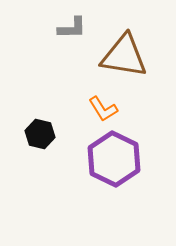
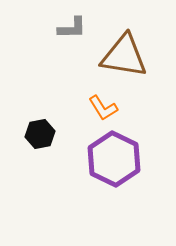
orange L-shape: moved 1 px up
black hexagon: rotated 24 degrees counterclockwise
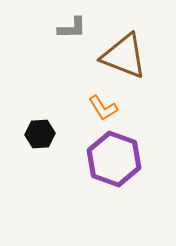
brown triangle: rotated 12 degrees clockwise
black hexagon: rotated 8 degrees clockwise
purple hexagon: rotated 6 degrees counterclockwise
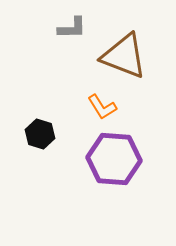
orange L-shape: moved 1 px left, 1 px up
black hexagon: rotated 20 degrees clockwise
purple hexagon: rotated 16 degrees counterclockwise
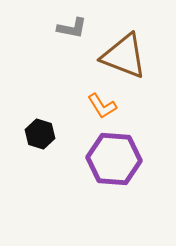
gray L-shape: rotated 12 degrees clockwise
orange L-shape: moved 1 px up
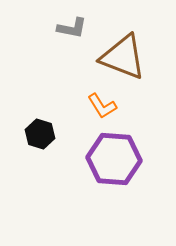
brown triangle: moved 1 px left, 1 px down
